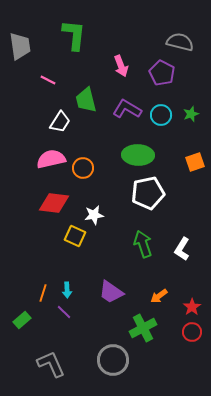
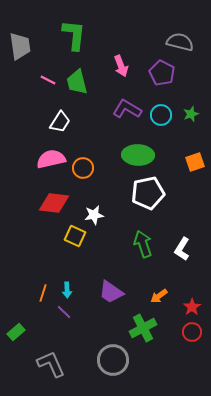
green trapezoid: moved 9 px left, 18 px up
green rectangle: moved 6 px left, 12 px down
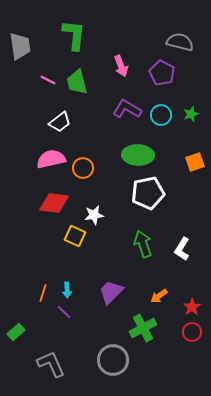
white trapezoid: rotated 20 degrees clockwise
purple trapezoid: rotated 100 degrees clockwise
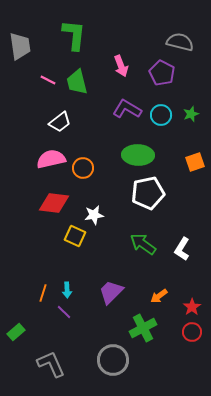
green arrow: rotated 36 degrees counterclockwise
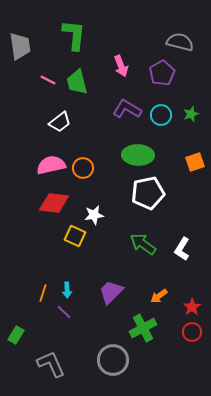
purple pentagon: rotated 15 degrees clockwise
pink semicircle: moved 6 px down
green rectangle: moved 3 px down; rotated 18 degrees counterclockwise
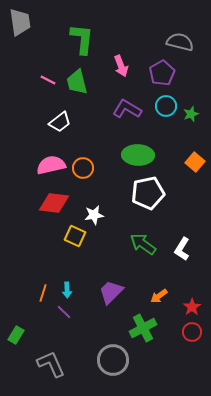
green L-shape: moved 8 px right, 4 px down
gray trapezoid: moved 24 px up
cyan circle: moved 5 px right, 9 px up
orange square: rotated 30 degrees counterclockwise
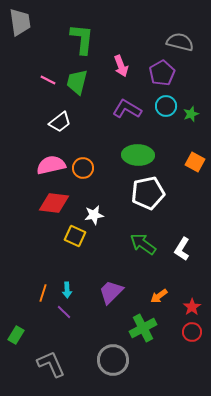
green trapezoid: rotated 28 degrees clockwise
orange square: rotated 12 degrees counterclockwise
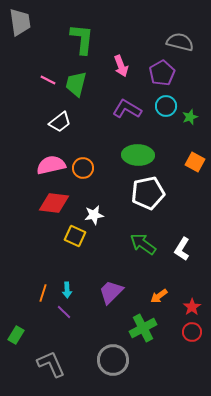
green trapezoid: moved 1 px left, 2 px down
green star: moved 1 px left, 3 px down
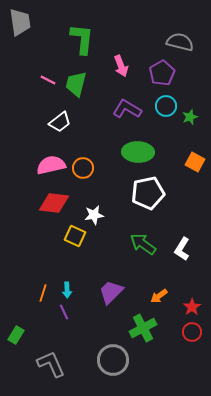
green ellipse: moved 3 px up
purple line: rotated 21 degrees clockwise
